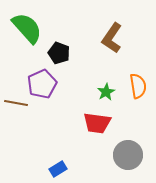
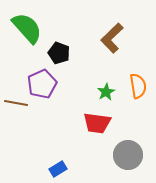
brown L-shape: rotated 12 degrees clockwise
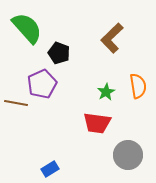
blue rectangle: moved 8 px left
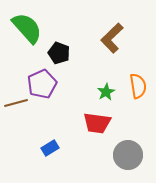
brown line: rotated 25 degrees counterclockwise
blue rectangle: moved 21 px up
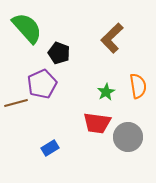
gray circle: moved 18 px up
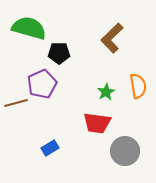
green semicircle: moved 2 px right; rotated 32 degrees counterclockwise
black pentagon: rotated 20 degrees counterclockwise
gray circle: moved 3 px left, 14 px down
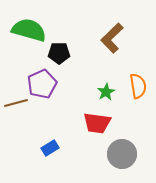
green semicircle: moved 2 px down
gray circle: moved 3 px left, 3 px down
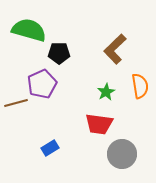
brown L-shape: moved 3 px right, 11 px down
orange semicircle: moved 2 px right
red trapezoid: moved 2 px right, 1 px down
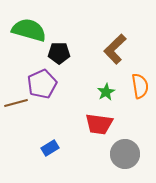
gray circle: moved 3 px right
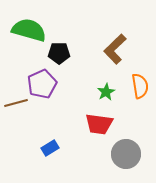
gray circle: moved 1 px right
